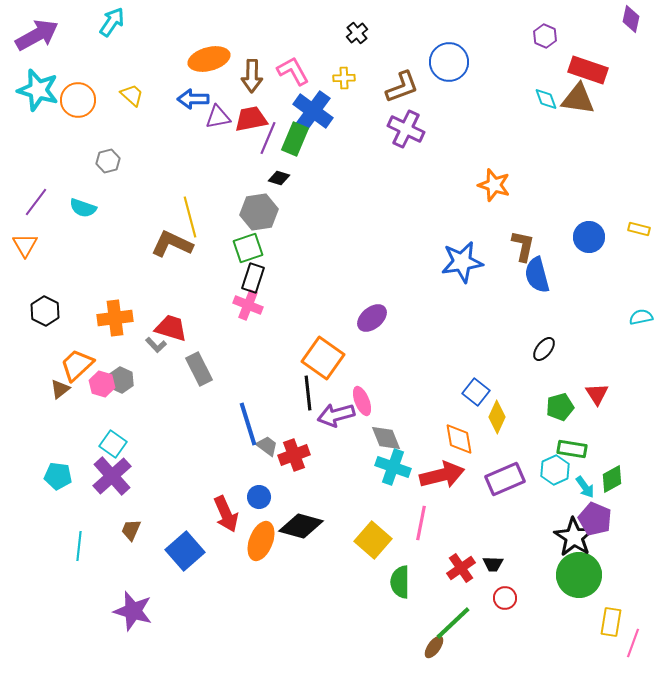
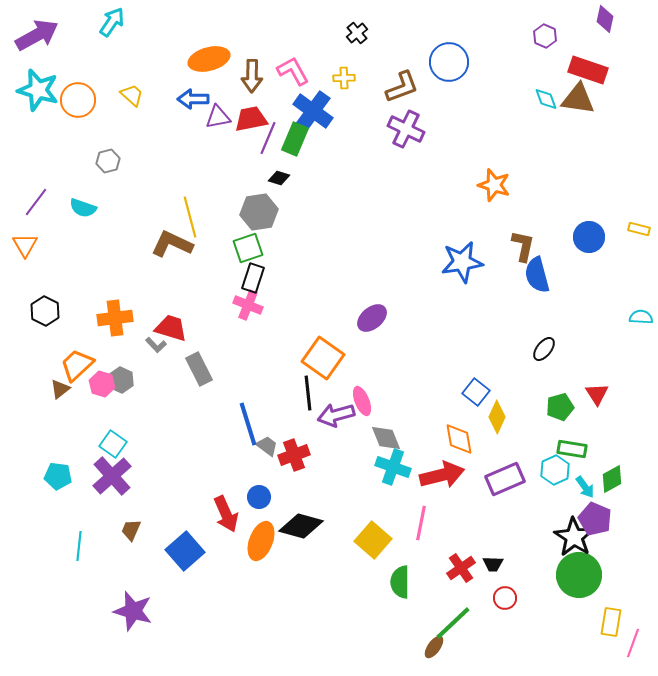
purple diamond at (631, 19): moved 26 px left
cyan semicircle at (641, 317): rotated 15 degrees clockwise
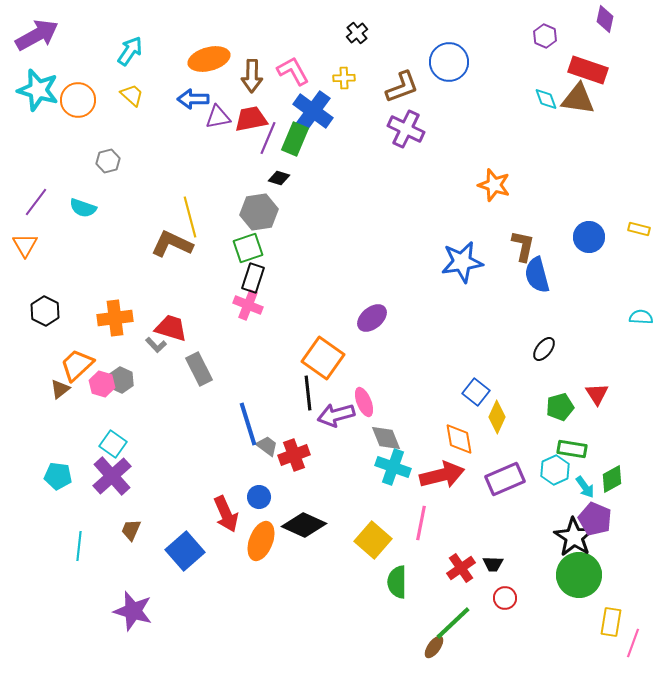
cyan arrow at (112, 22): moved 18 px right, 29 px down
pink ellipse at (362, 401): moved 2 px right, 1 px down
black diamond at (301, 526): moved 3 px right, 1 px up; rotated 9 degrees clockwise
green semicircle at (400, 582): moved 3 px left
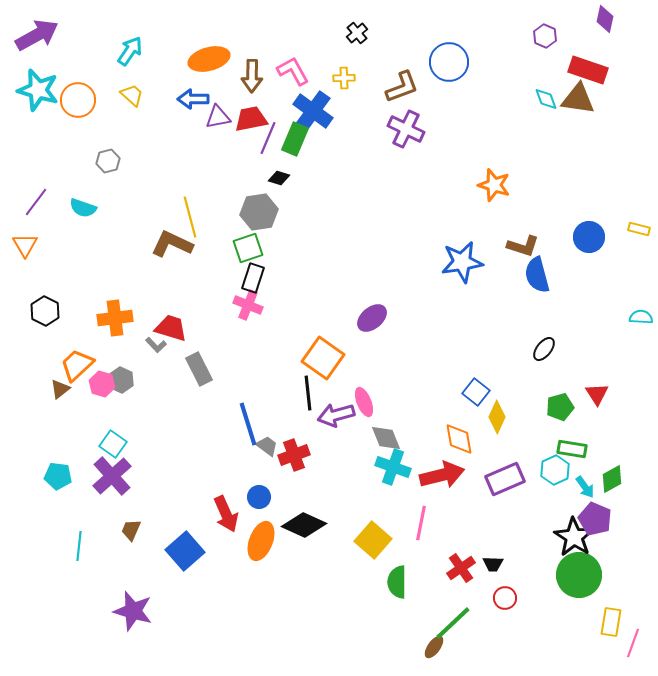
brown L-shape at (523, 246): rotated 96 degrees clockwise
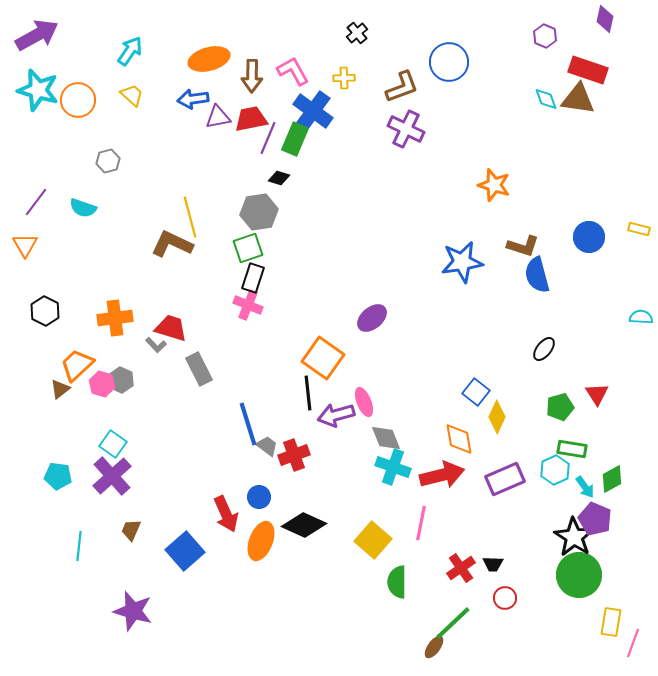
blue arrow at (193, 99): rotated 8 degrees counterclockwise
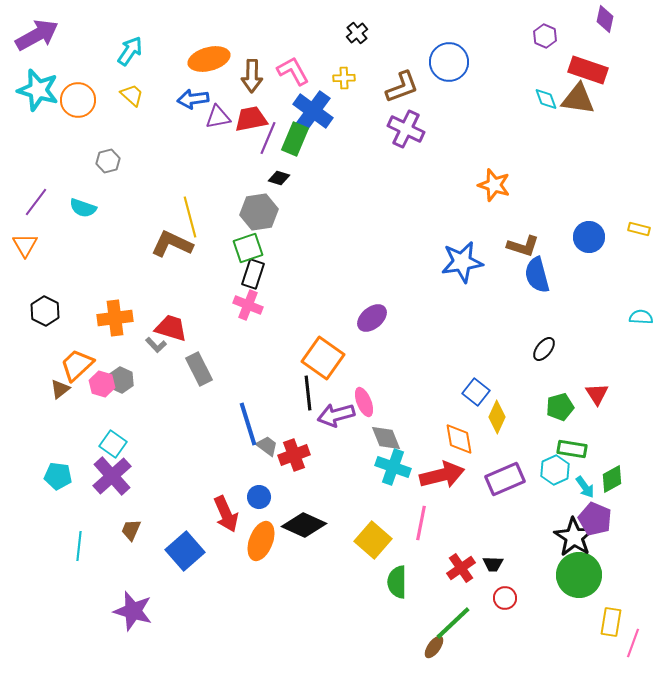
black rectangle at (253, 278): moved 4 px up
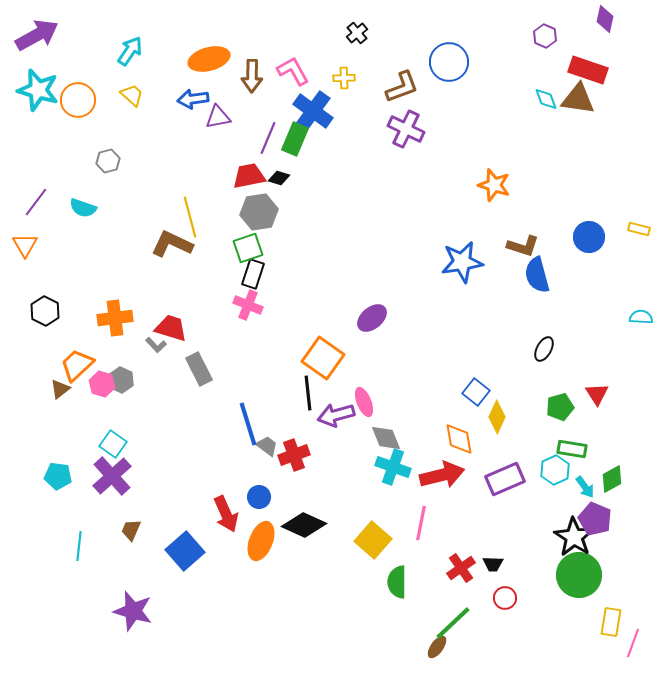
red trapezoid at (251, 119): moved 2 px left, 57 px down
black ellipse at (544, 349): rotated 10 degrees counterclockwise
brown ellipse at (434, 647): moved 3 px right
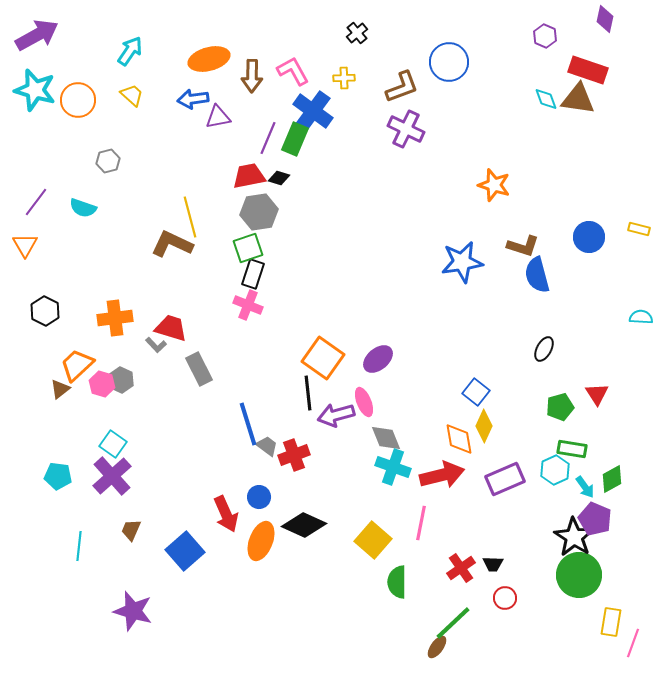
cyan star at (38, 90): moved 3 px left
purple ellipse at (372, 318): moved 6 px right, 41 px down
yellow diamond at (497, 417): moved 13 px left, 9 px down
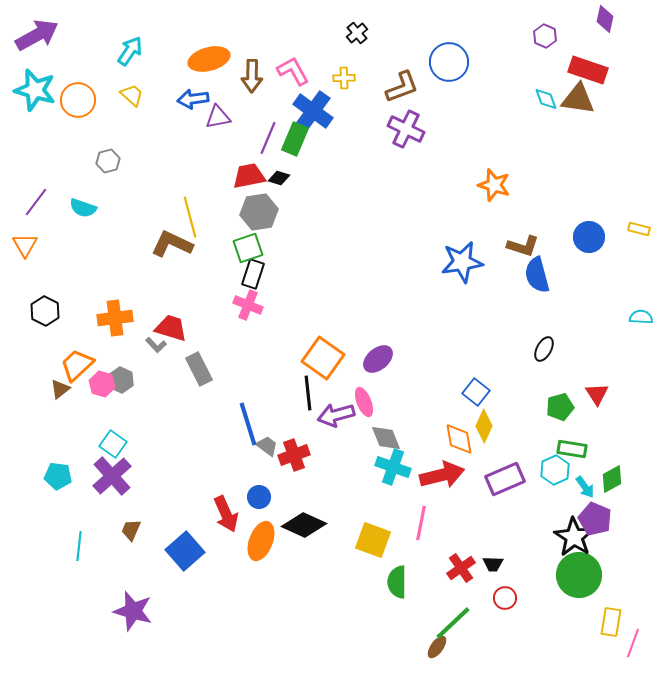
yellow square at (373, 540): rotated 21 degrees counterclockwise
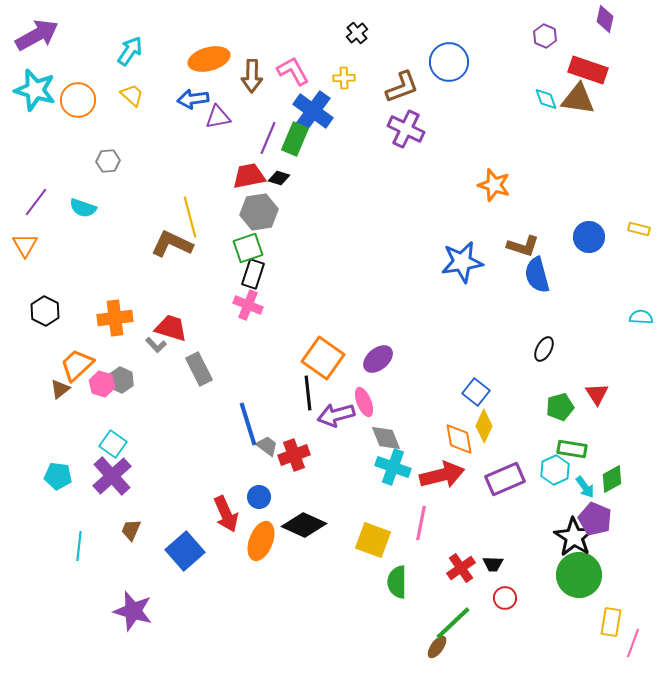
gray hexagon at (108, 161): rotated 10 degrees clockwise
